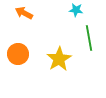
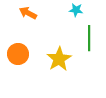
orange arrow: moved 4 px right
green line: rotated 10 degrees clockwise
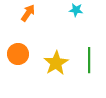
orange arrow: rotated 96 degrees clockwise
green line: moved 22 px down
yellow star: moved 3 px left, 4 px down
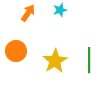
cyan star: moved 16 px left; rotated 24 degrees counterclockwise
orange circle: moved 2 px left, 3 px up
yellow star: moved 1 px left, 2 px up
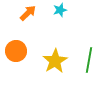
orange arrow: rotated 12 degrees clockwise
green line: rotated 10 degrees clockwise
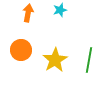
orange arrow: rotated 36 degrees counterclockwise
orange circle: moved 5 px right, 1 px up
yellow star: moved 1 px up
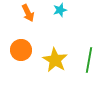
orange arrow: rotated 144 degrees clockwise
yellow star: rotated 10 degrees counterclockwise
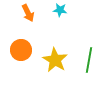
cyan star: rotated 24 degrees clockwise
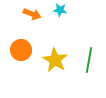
orange arrow: moved 4 px right, 1 px down; rotated 42 degrees counterclockwise
